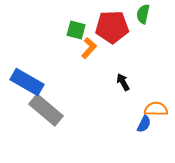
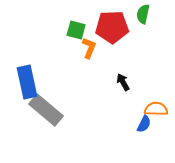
orange L-shape: rotated 20 degrees counterclockwise
blue rectangle: rotated 48 degrees clockwise
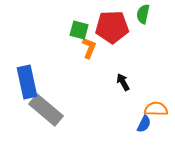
green square: moved 3 px right
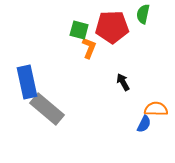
gray rectangle: moved 1 px right, 1 px up
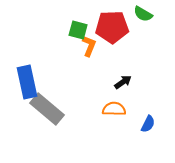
green semicircle: rotated 72 degrees counterclockwise
green square: moved 1 px left
orange L-shape: moved 2 px up
black arrow: rotated 84 degrees clockwise
orange semicircle: moved 42 px left
blue semicircle: moved 4 px right
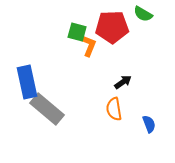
green square: moved 1 px left, 2 px down
orange semicircle: rotated 100 degrees counterclockwise
blue semicircle: moved 1 px right; rotated 48 degrees counterclockwise
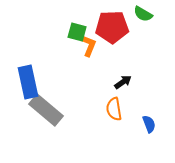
blue rectangle: moved 1 px right
gray rectangle: moved 1 px left, 1 px down
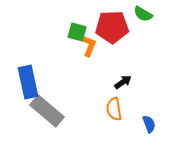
gray rectangle: moved 1 px right, 1 px down
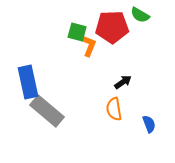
green semicircle: moved 3 px left, 1 px down
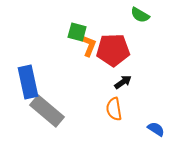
red pentagon: moved 1 px right, 23 px down
blue semicircle: moved 7 px right, 5 px down; rotated 36 degrees counterclockwise
